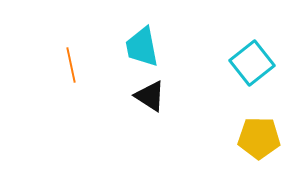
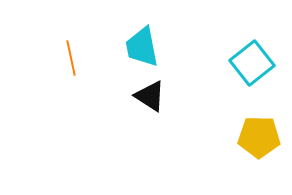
orange line: moved 7 px up
yellow pentagon: moved 1 px up
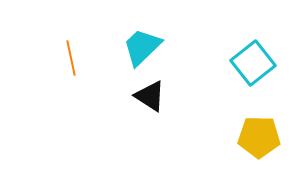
cyan trapezoid: rotated 57 degrees clockwise
cyan square: moved 1 px right
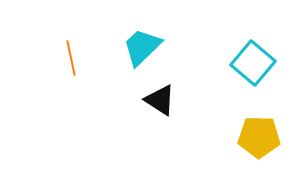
cyan square: rotated 12 degrees counterclockwise
black triangle: moved 10 px right, 4 px down
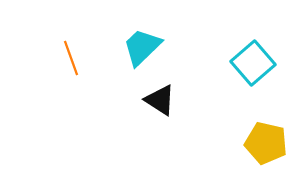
orange line: rotated 8 degrees counterclockwise
cyan square: rotated 9 degrees clockwise
yellow pentagon: moved 7 px right, 6 px down; rotated 12 degrees clockwise
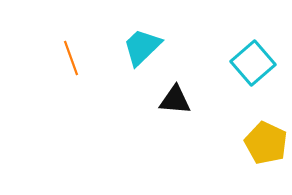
black triangle: moved 15 px right; rotated 28 degrees counterclockwise
yellow pentagon: rotated 12 degrees clockwise
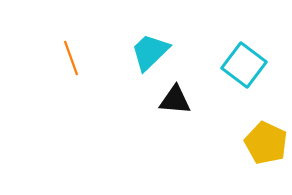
cyan trapezoid: moved 8 px right, 5 px down
cyan square: moved 9 px left, 2 px down; rotated 12 degrees counterclockwise
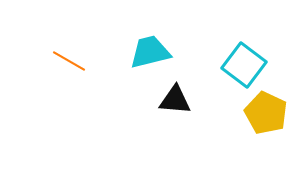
cyan trapezoid: rotated 30 degrees clockwise
orange line: moved 2 px left, 3 px down; rotated 40 degrees counterclockwise
yellow pentagon: moved 30 px up
